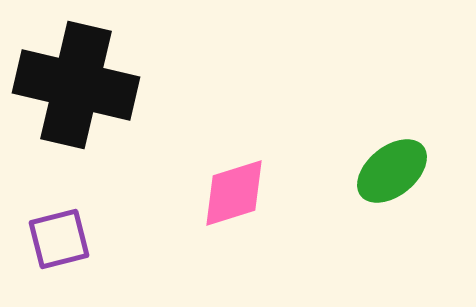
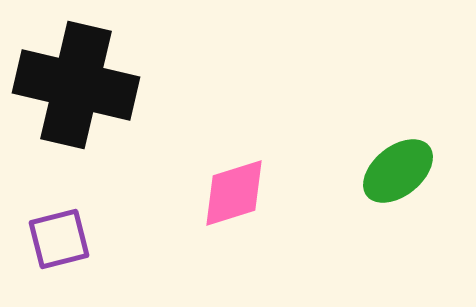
green ellipse: moved 6 px right
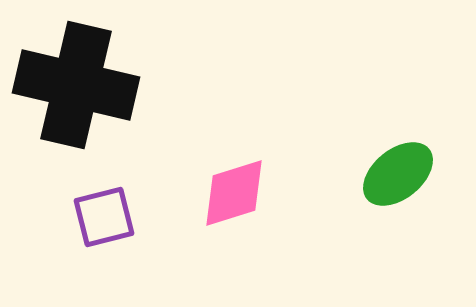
green ellipse: moved 3 px down
purple square: moved 45 px right, 22 px up
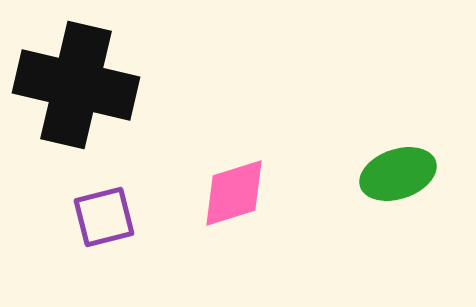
green ellipse: rotated 20 degrees clockwise
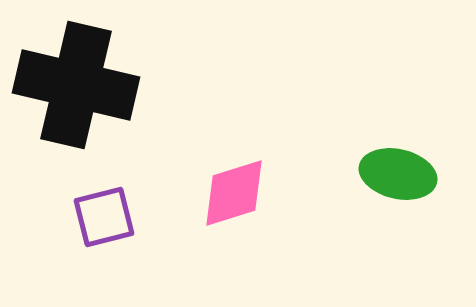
green ellipse: rotated 32 degrees clockwise
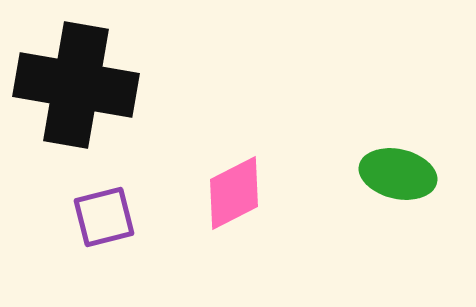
black cross: rotated 3 degrees counterclockwise
pink diamond: rotated 10 degrees counterclockwise
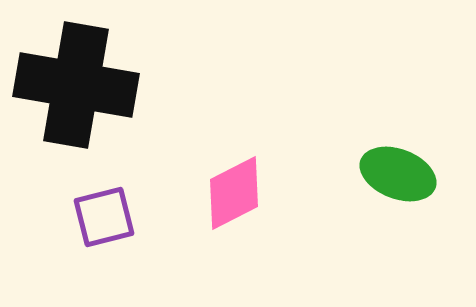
green ellipse: rotated 8 degrees clockwise
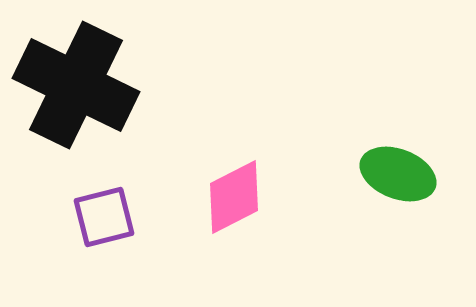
black cross: rotated 16 degrees clockwise
pink diamond: moved 4 px down
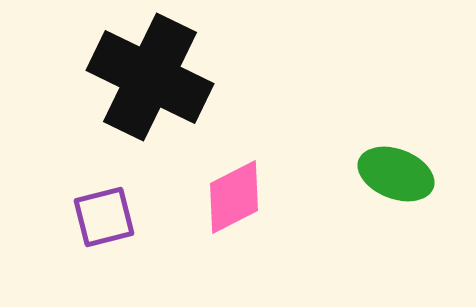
black cross: moved 74 px right, 8 px up
green ellipse: moved 2 px left
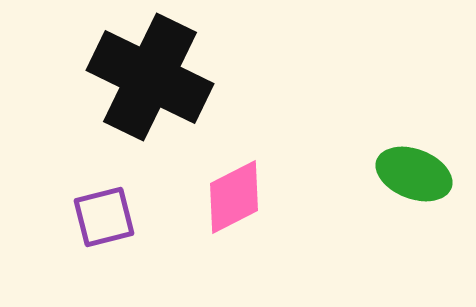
green ellipse: moved 18 px right
